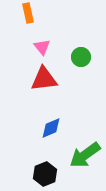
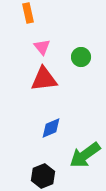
black hexagon: moved 2 px left, 2 px down
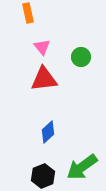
blue diamond: moved 3 px left, 4 px down; rotated 20 degrees counterclockwise
green arrow: moved 3 px left, 12 px down
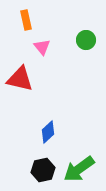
orange rectangle: moved 2 px left, 7 px down
green circle: moved 5 px right, 17 px up
red triangle: moved 24 px left; rotated 20 degrees clockwise
green arrow: moved 3 px left, 2 px down
black hexagon: moved 6 px up; rotated 10 degrees clockwise
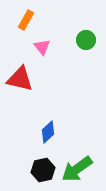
orange rectangle: rotated 42 degrees clockwise
green arrow: moved 2 px left
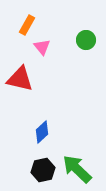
orange rectangle: moved 1 px right, 5 px down
blue diamond: moved 6 px left
green arrow: rotated 80 degrees clockwise
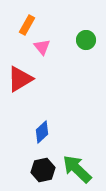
red triangle: rotated 44 degrees counterclockwise
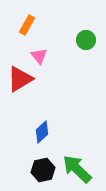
pink triangle: moved 3 px left, 9 px down
